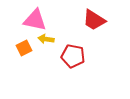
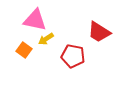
red trapezoid: moved 5 px right, 12 px down
yellow arrow: rotated 42 degrees counterclockwise
orange square: moved 2 px down; rotated 28 degrees counterclockwise
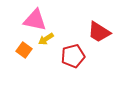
red pentagon: rotated 25 degrees counterclockwise
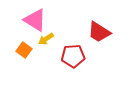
pink triangle: rotated 20 degrees clockwise
red pentagon: rotated 10 degrees clockwise
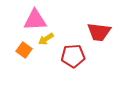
pink triangle: rotated 35 degrees counterclockwise
red trapezoid: rotated 25 degrees counterclockwise
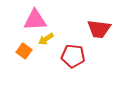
red trapezoid: moved 3 px up
orange square: moved 1 px down
red pentagon: rotated 10 degrees clockwise
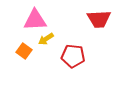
red trapezoid: moved 10 px up; rotated 10 degrees counterclockwise
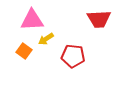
pink triangle: moved 3 px left
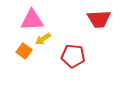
yellow arrow: moved 3 px left
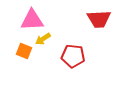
orange square: rotated 14 degrees counterclockwise
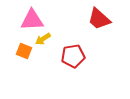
red trapezoid: rotated 45 degrees clockwise
red pentagon: rotated 15 degrees counterclockwise
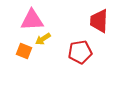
red trapezoid: moved 2 px down; rotated 50 degrees clockwise
red pentagon: moved 7 px right, 4 px up
